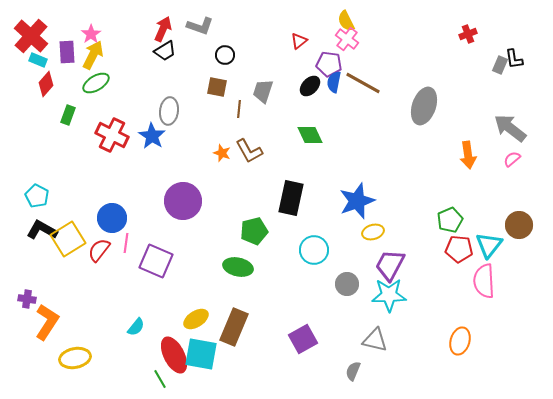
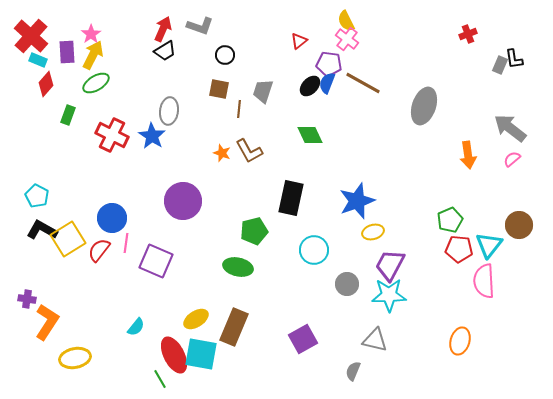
blue semicircle at (334, 82): moved 7 px left, 1 px down; rotated 10 degrees clockwise
brown square at (217, 87): moved 2 px right, 2 px down
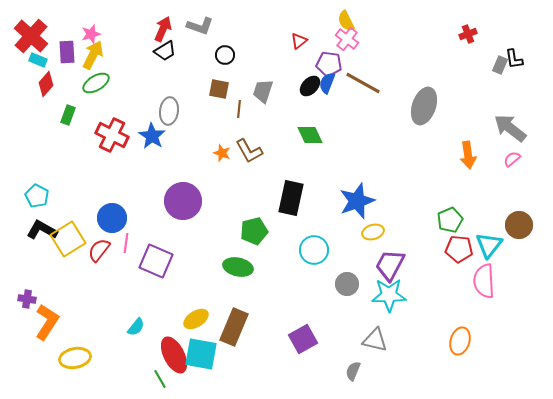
pink star at (91, 34): rotated 18 degrees clockwise
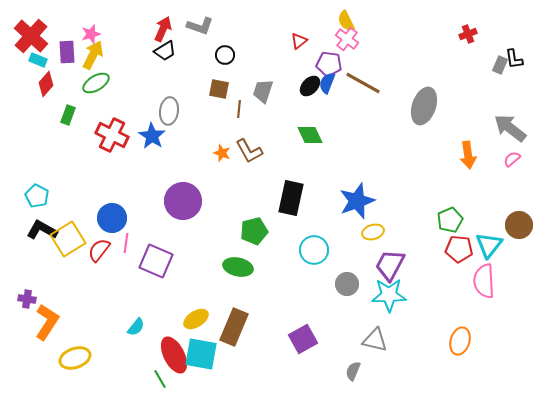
yellow ellipse at (75, 358): rotated 8 degrees counterclockwise
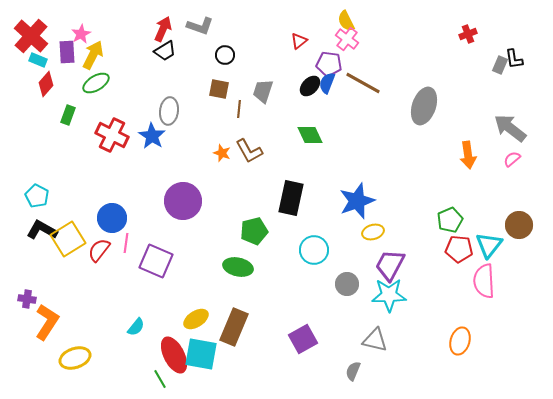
pink star at (91, 34): moved 10 px left; rotated 12 degrees counterclockwise
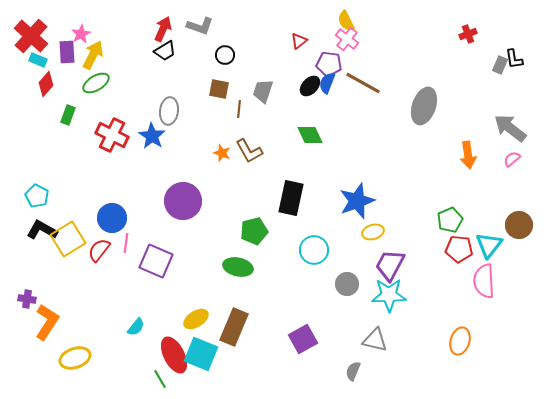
cyan square at (201, 354): rotated 12 degrees clockwise
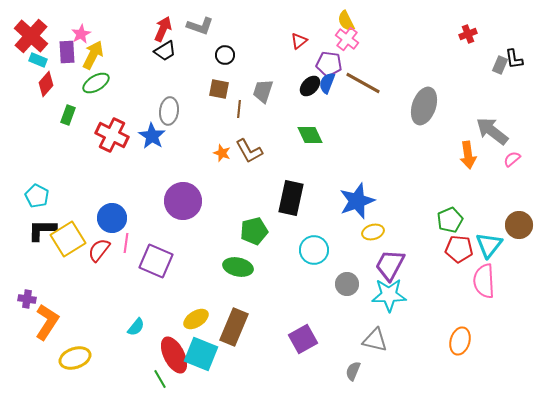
gray arrow at (510, 128): moved 18 px left, 3 px down
black L-shape at (42, 230): rotated 28 degrees counterclockwise
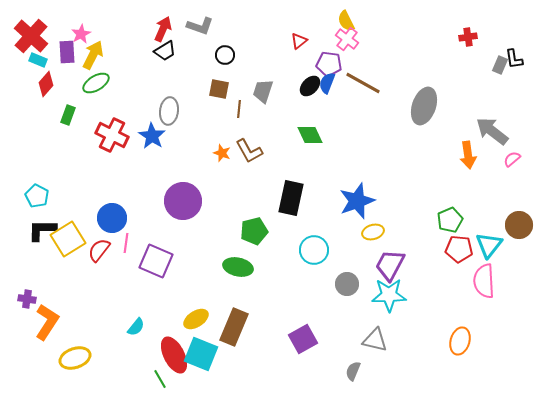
red cross at (468, 34): moved 3 px down; rotated 12 degrees clockwise
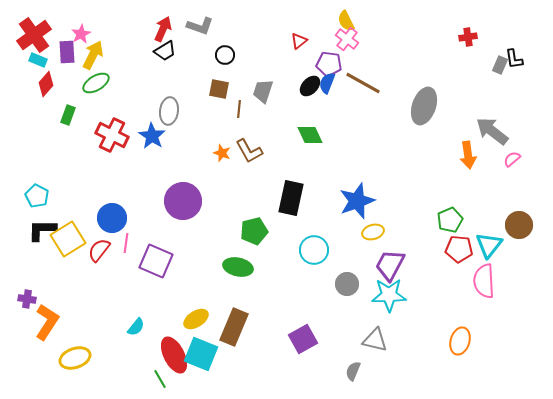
red cross at (31, 36): moved 3 px right, 1 px up; rotated 12 degrees clockwise
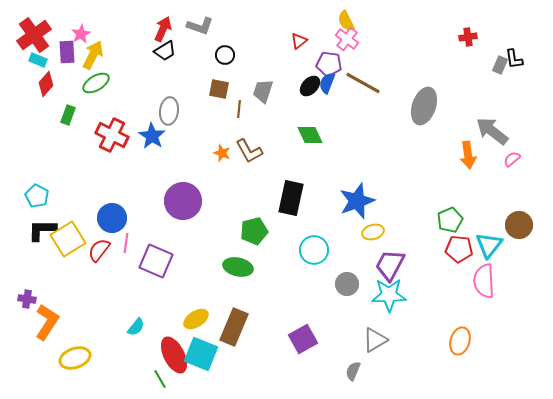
gray triangle at (375, 340): rotated 44 degrees counterclockwise
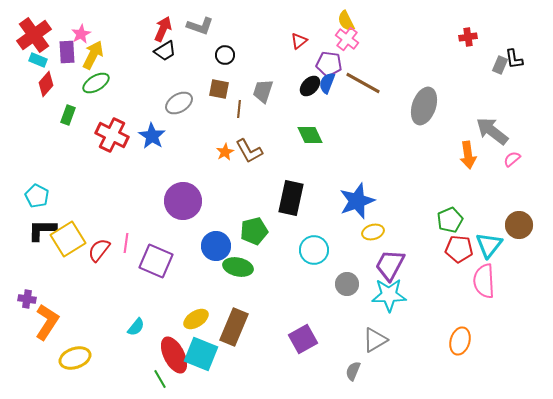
gray ellipse at (169, 111): moved 10 px right, 8 px up; rotated 52 degrees clockwise
orange star at (222, 153): moved 3 px right, 1 px up; rotated 24 degrees clockwise
blue circle at (112, 218): moved 104 px right, 28 px down
